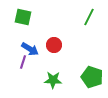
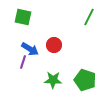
green pentagon: moved 7 px left, 3 px down
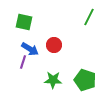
green square: moved 1 px right, 5 px down
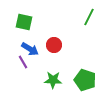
purple line: rotated 48 degrees counterclockwise
